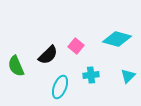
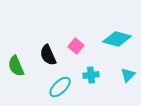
black semicircle: rotated 110 degrees clockwise
cyan triangle: moved 1 px up
cyan ellipse: rotated 25 degrees clockwise
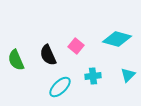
green semicircle: moved 6 px up
cyan cross: moved 2 px right, 1 px down
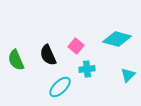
cyan cross: moved 6 px left, 7 px up
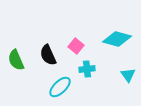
cyan triangle: rotated 21 degrees counterclockwise
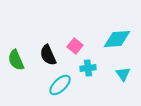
cyan diamond: rotated 20 degrees counterclockwise
pink square: moved 1 px left
cyan cross: moved 1 px right, 1 px up
cyan triangle: moved 5 px left, 1 px up
cyan ellipse: moved 2 px up
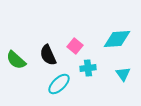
green semicircle: rotated 25 degrees counterclockwise
cyan ellipse: moved 1 px left, 1 px up
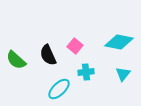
cyan diamond: moved 2 px right, 3 px down; rotated 16 degrees clockwise
cyan cross: moved 2 px left, 4 px down
cyan triangle: rotated 14 degrees clockwise
cyan ellipse: moved 5 px down
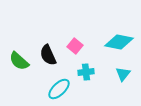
green semicircle: moved 3 px right, 1 px down
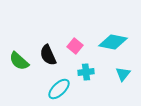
cyan diamond: moved 6 px left
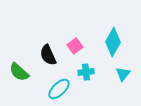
cyan diamond: rotated 72 degrees counterclockwise
pink square: rotated 14 degrees clockwise
green semicircle: moved 11 px down
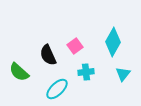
cyan ellipse: moved 2 px left
